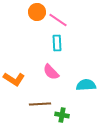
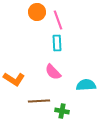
pink line: rotated 36 degrees clockwise
pink semicircle: moved 2 px right
brown line: moved 1 px left, 3 px up
green cross: moved 4 px up
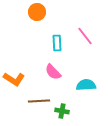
pink line: moved 27 px right, 16 px down; rotated 18 degrees counterclockwise
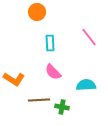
pink line: moved 4 px right, 1 px down
cyan rectangle: moved 7 px left
brown line: moved 1 px up
green cross: moved 4 px up
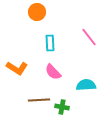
orange L-shape: moved 3 px right, 11 px up
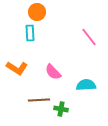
cyan rectangle: moved 20 px left, 10 px up
green cross: moved 1 px left, 2 px down
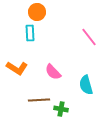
cyan semicircle: rotated 102 degrees counterclockwise
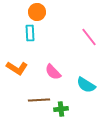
cyan semicircle: rotated 42 degrees counterclockwise
green cross: rotated 16 degrees counterclockwise
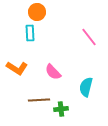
cyan semicircle: moved 2 px down; rotated 72 degrees clockwise
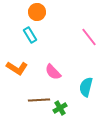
cyan rectangle: moved 2 px down; rotated 28 degrees counterclockwise
green cross: moved 1 px left, 1 px up; rotated 24 degrees counterclockwise
